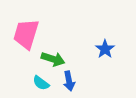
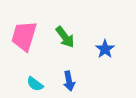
pink trapezoid: moved 2 px left, 2 px down
green arrow: moved 12 px right, 22 px up; rotated 35 degrees clockwise
cyan semicircle: moved 6 px left, 1 px down
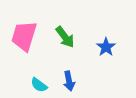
blue star: moved 1 px right, 2 px up
cyan semicircle: moved 4 px right, 1 px down
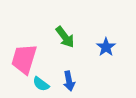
pink trapezoid: moved 23 px down
cyan semicircle: moved 2 px right, 1 px up
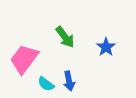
pink trapezoid: rotated 20 degrees clockwise
cyan semicircle: moved 5 px right
